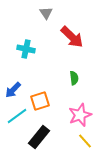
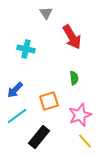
red arrow: rotated 15 degrees clockwise
blue arrow: moved 2 px right
orange square: moved 9 px right
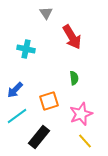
pink star: moved 1 px right, 1 px up
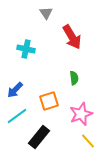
yellow line: moved 3 px right
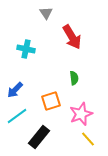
orange square: moved 2 px right
yellow line: moved 2 px up
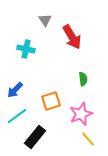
gray triangle: moved 1 px left, 7 px down
green semicircle: moved 9 px right, 1 px down
black rectangle: moved 4 px left
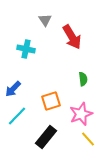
blue arrow: moved 2 px left, 1 px up
cyan line: rotated 10 degrees counterclockwise
black rectangle: moved 11 px right
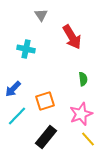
gray triangle: moved 4 px left, 5 px up
orange square: moved 6 px left
